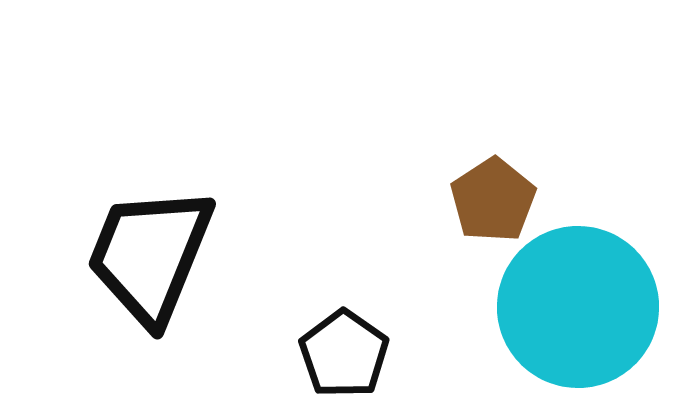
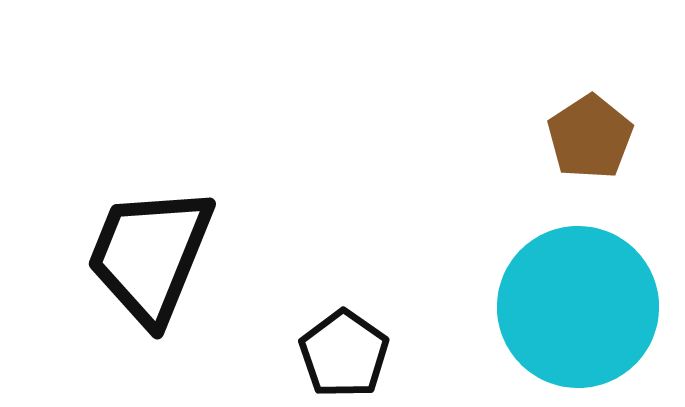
brown pentagon: moved 97 px right, 63 px up
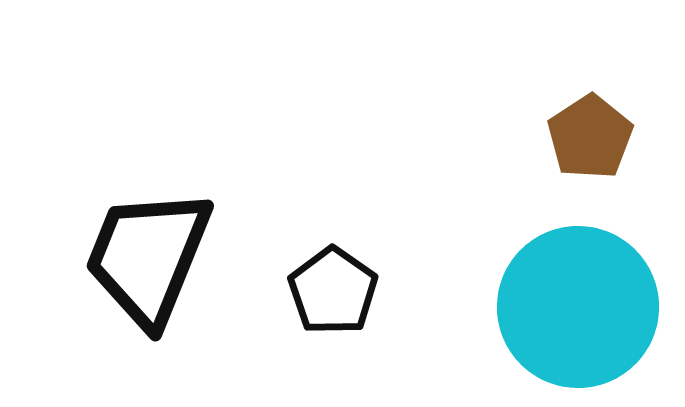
black trapezoid: moved 2 px left, 2 px down
black pentagon: moved 11 px left, 63 px up
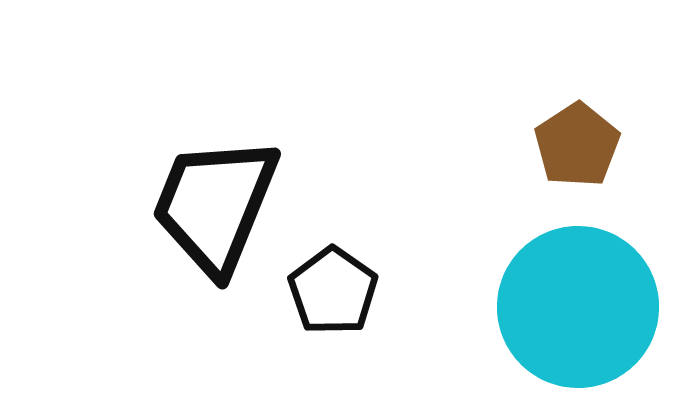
brown pentagon: moved 13 px left, 8 px down
black trapezoid: moved 67 px right, 52 px up
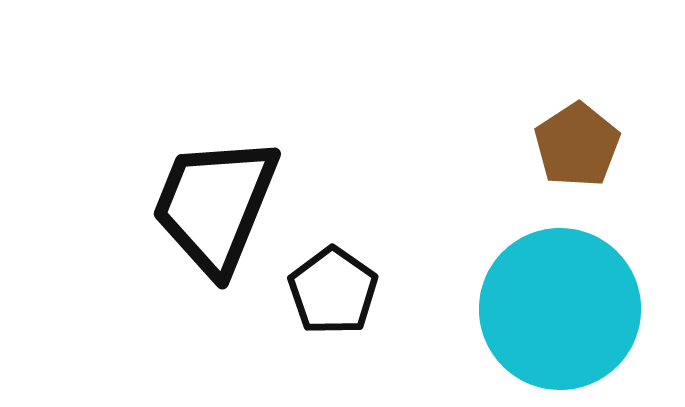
cyan circle: moved 18 px left, 2 px down
